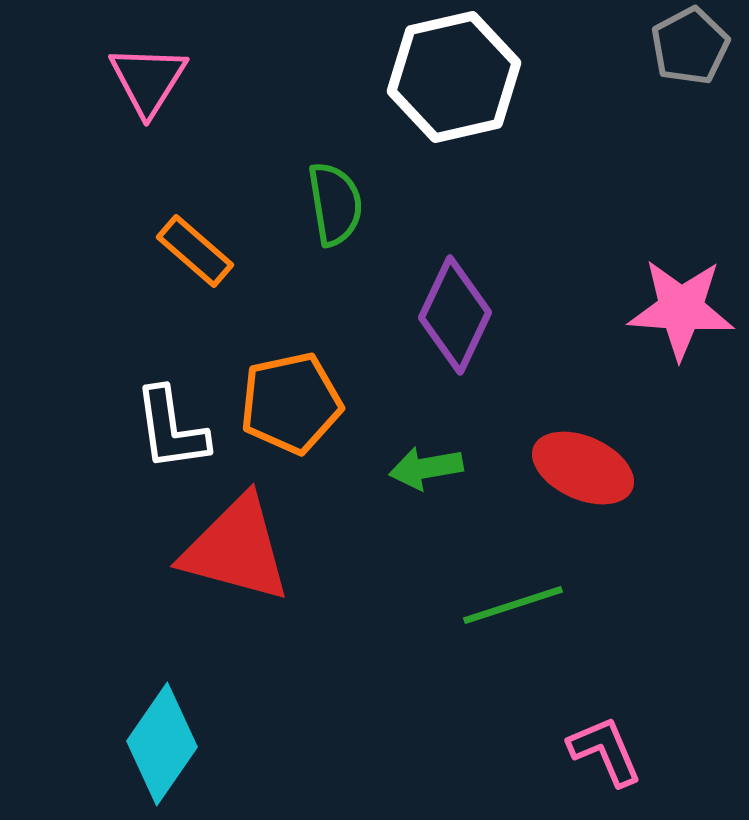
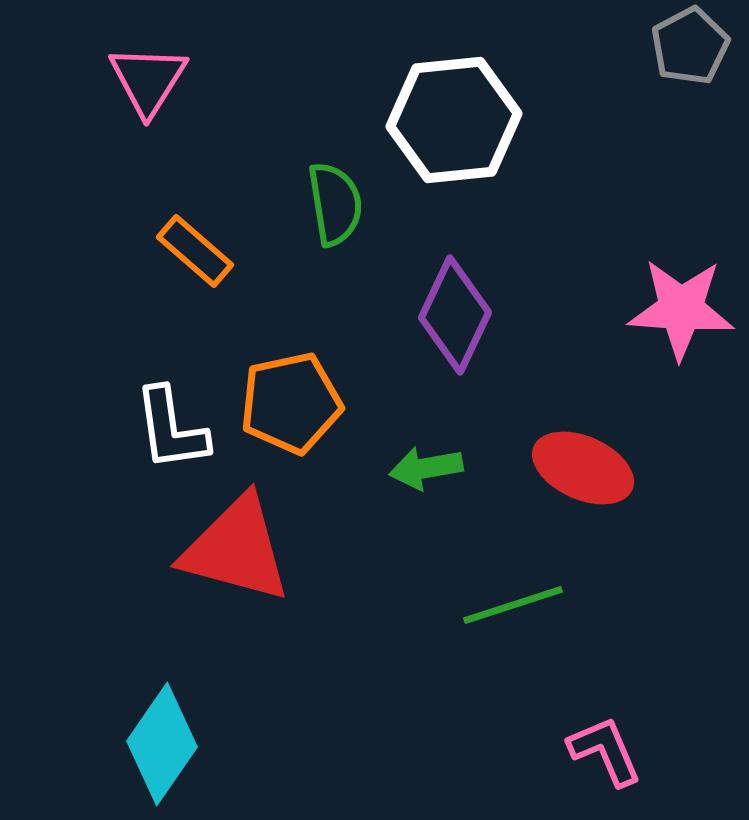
white hexagon: moved 43 px down; rotated 7 degrees clockwise
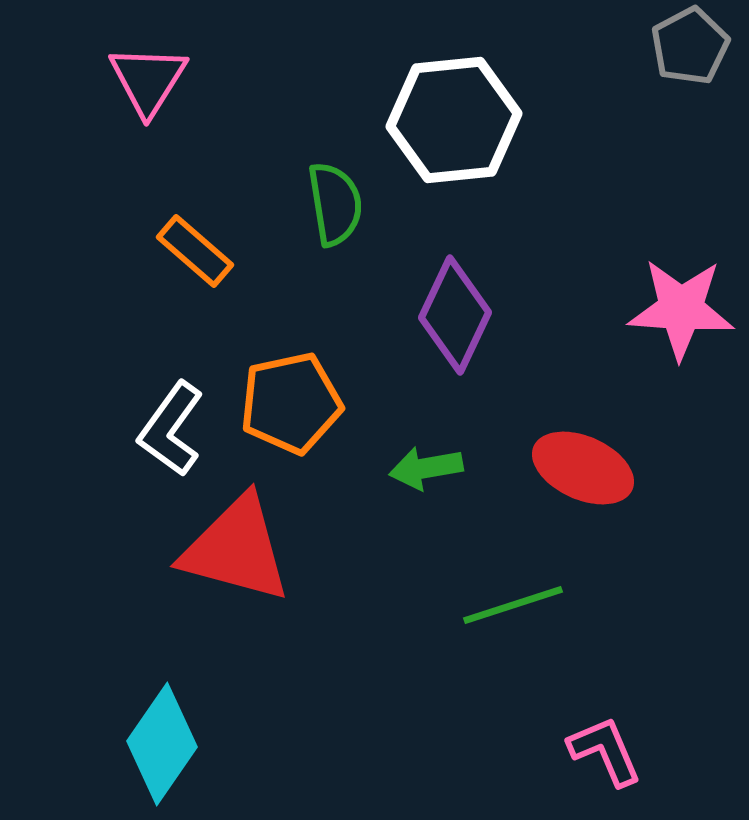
white L-shape: rotated 44 degrees clockwise
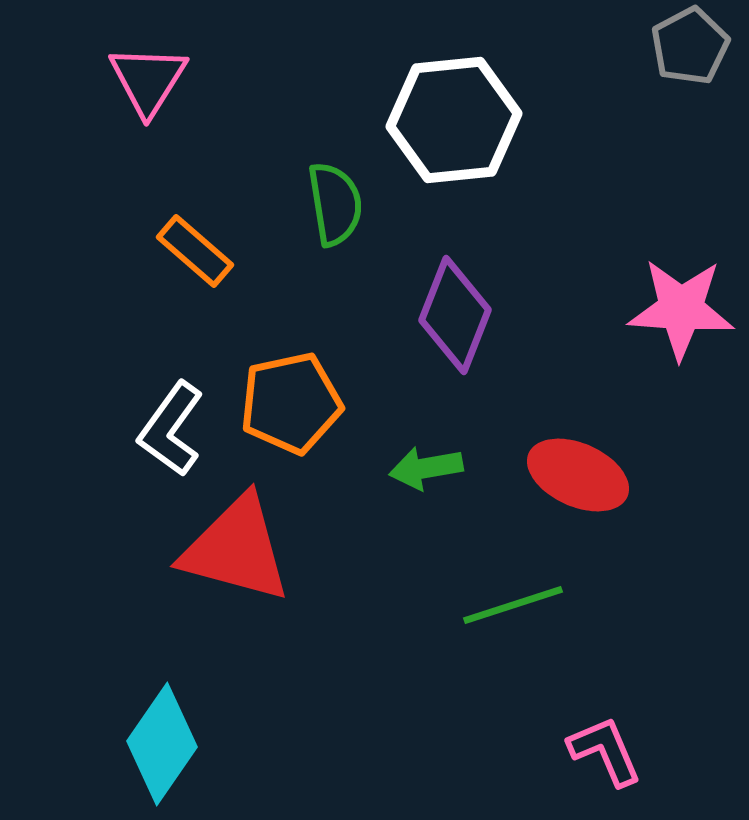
purple diamond: rotated 4 degrees counterclockwise
red ellipse: moved 5 px left, 7 px down
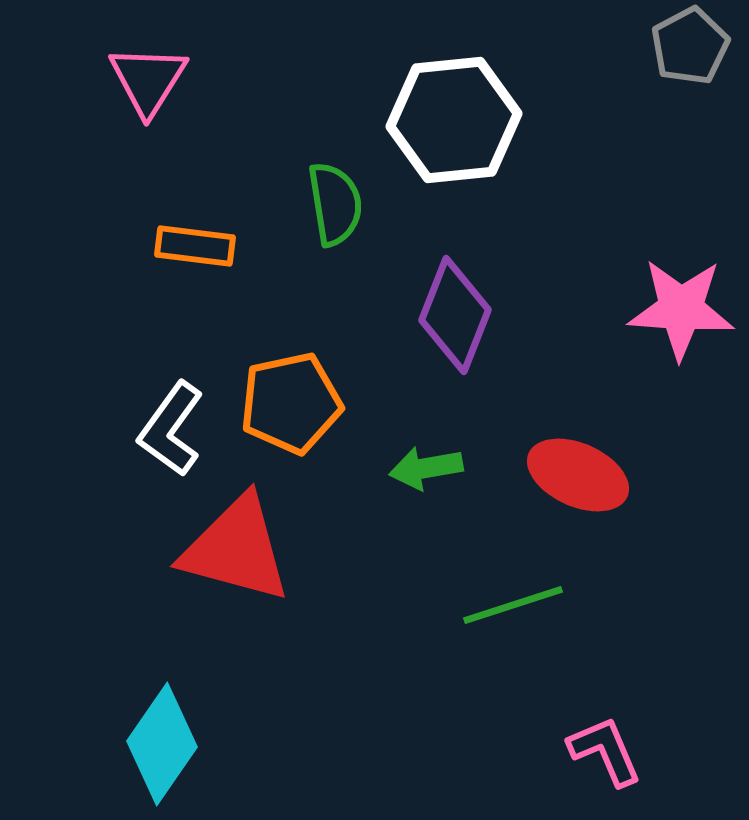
orange rectangle: moved 5 px up; rotated 34 degrees counterclockwise
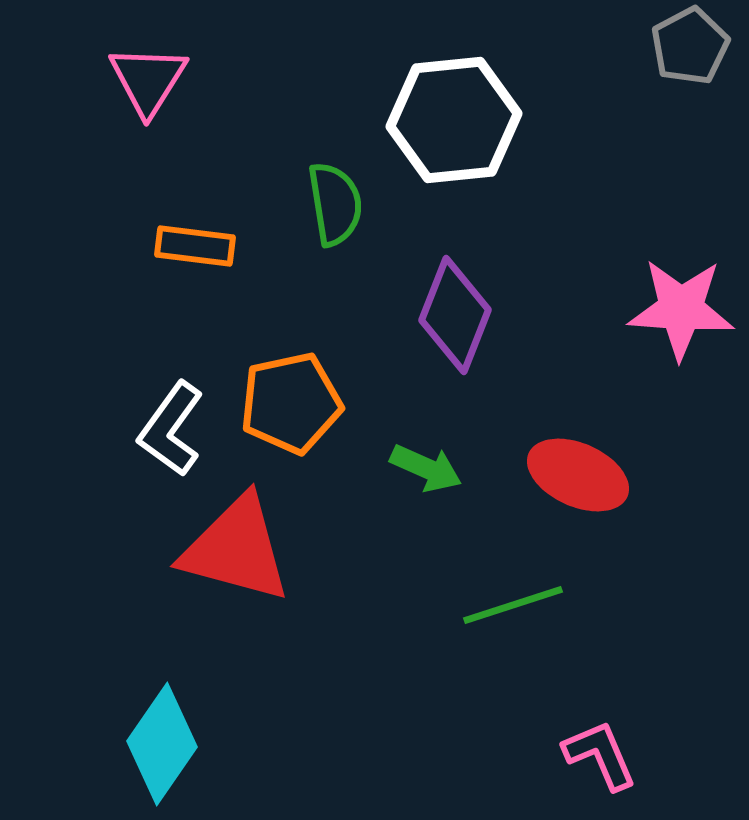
green arrow: rotated 146 degrees counterclockwise
pink L-shape: moved 5 px left, 4 px down
